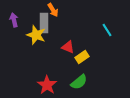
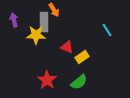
orange arrow: moved 1 px right
gray rectangle: moved 1 px up
yellow star: rotated 18 degrees counterclockwise
red triangle: moved 1 px left
red star: moved 5 px up
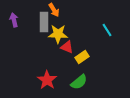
yellow star: moved 22 px right, 1 px up
